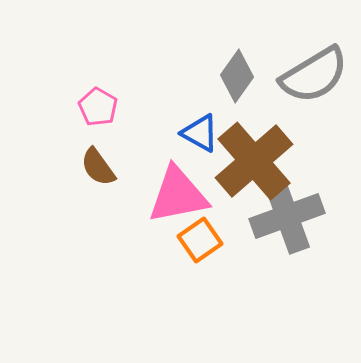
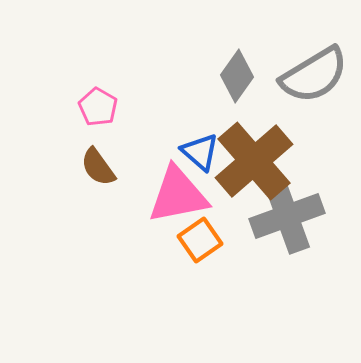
blue triangle: moved 19 px down; rotated 12 degrees clockwise
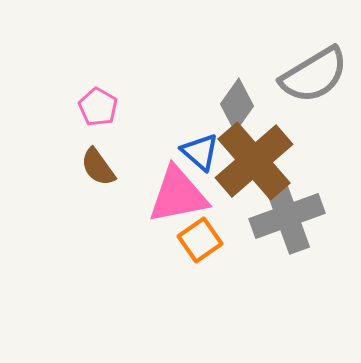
gray diamond: moved 29 px down
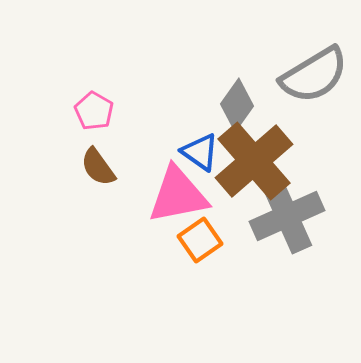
pink pentagon: moved 4 px left, 4 px down
blue triangle: rotated 6 degrees counterclockwise
gray cross: rotated 4 degrees counterclockwise
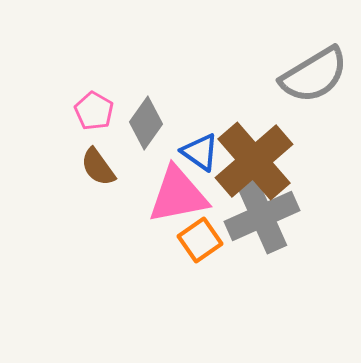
gray diamond: moved 91 px left, 18 px down
gray cross: moved 25 px left
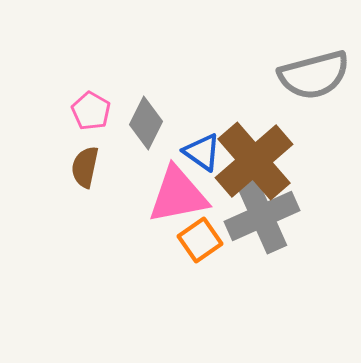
gray semicircle: rotated 16 degrees clockwise
pink pentagon: moved 3 px left
gray diamond: rotated 9 degrees counterclockwise
blue triangle: moved 2 px right
brown semicircle: moved 13 px left; rotated 48 degrees clockwise
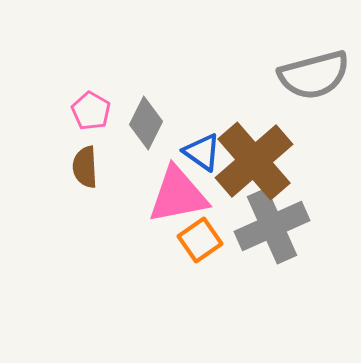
brown semicircle: rotated 15 degrees counterclockwise
gray cross: moved 10 px right, 10 px down
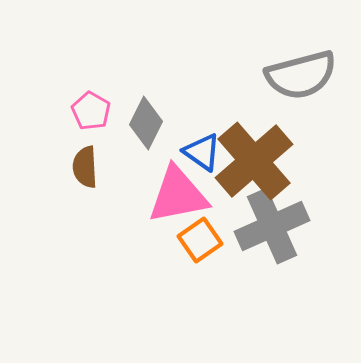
gray semicircle: moved 13 px left
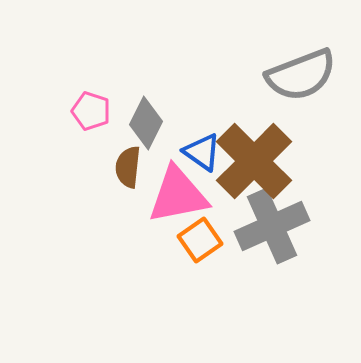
gray semicircle: rotated 6 degrees counterclockwise
pink pentagon: rotated 12 degrees counterclockwise
brown cross: rotated 4 degrees counterclockwise
brown semicircle: moved 43 px right; rotated 9 degrees clockwise
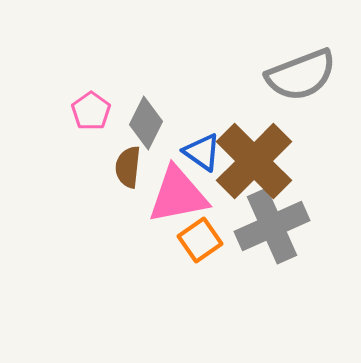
pink pentagon: rotated 18 degrees clockwise
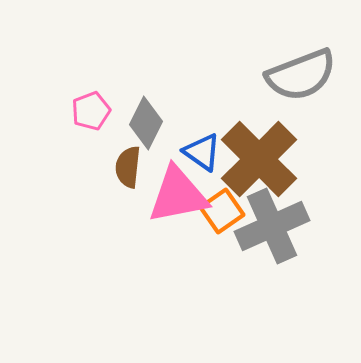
pink pentagon: rotated 15 degrees clockwise
brown cross: moved 5 px right, 2 px up
orange square: moved 22 px right, 29 px up
